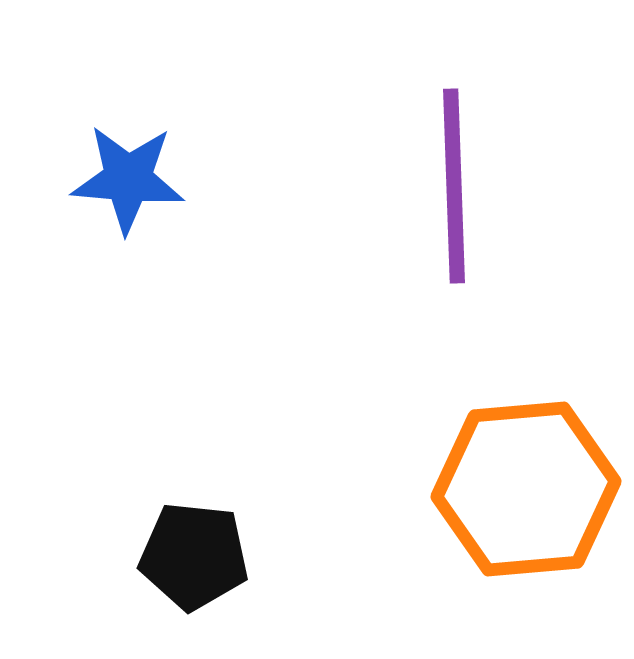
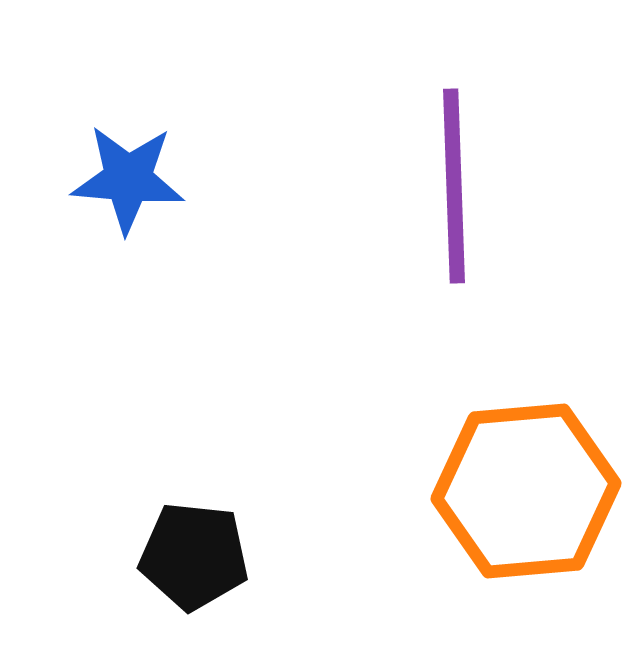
orange hexagon: moved 2 px down
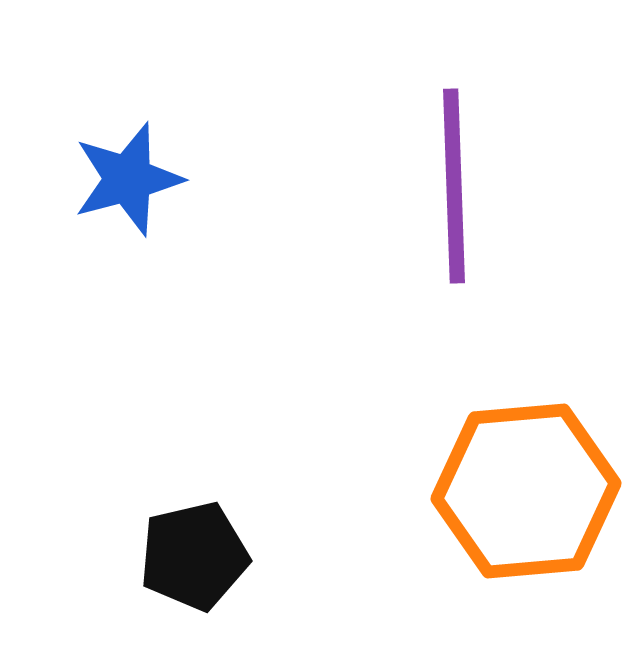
blue star: rotated 20 degrees counterclockwise
black pentagon: rotated 19 degrees counterclockwise
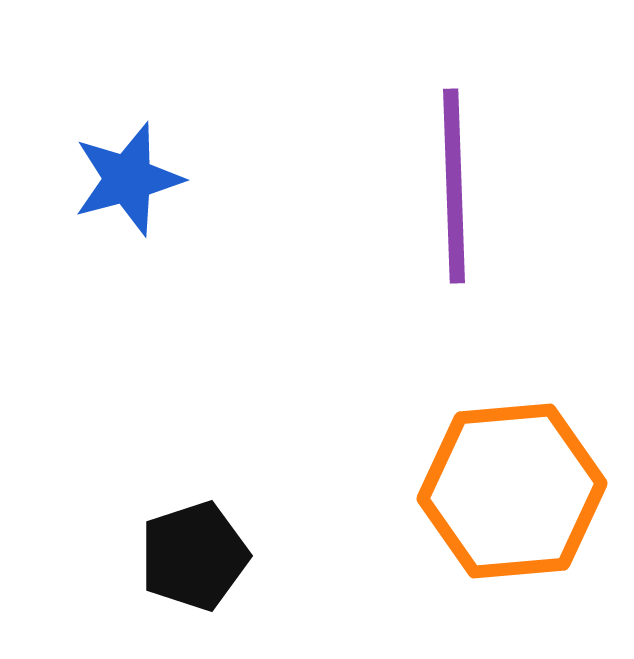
orange hexagon: moved 14 px left
black pentagon: rotated 5 degrees counterclockwise
